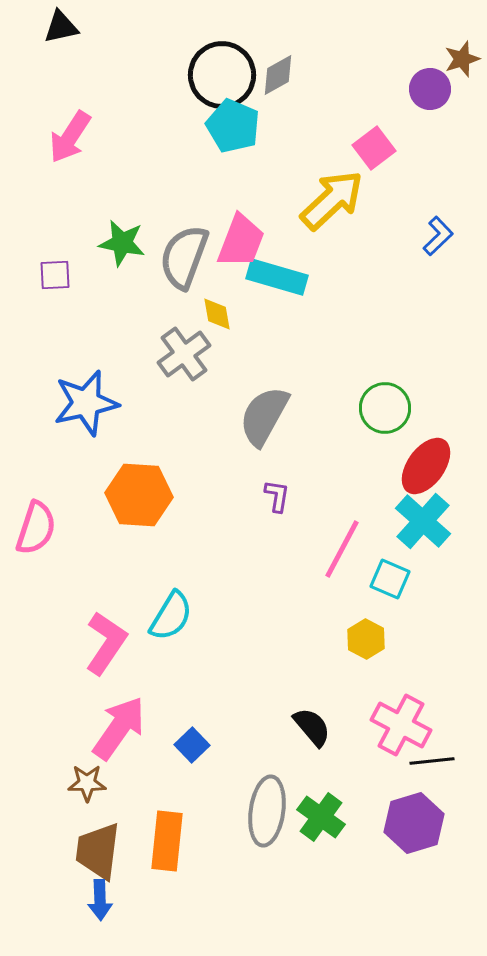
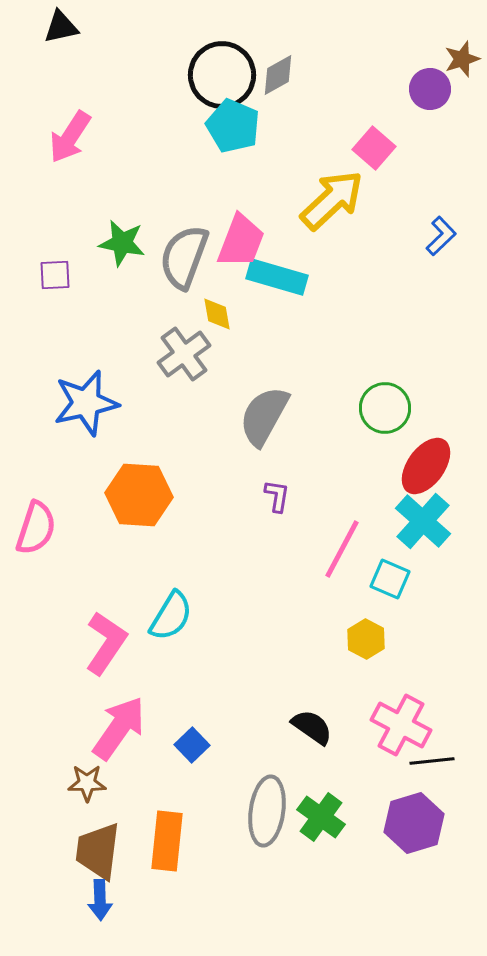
pink square at (374, 148): rotated 12 degrees counterclockwise
blue L-shape at (438, 236): moved 3 px right
black semicircle at (312, 727): rotated 15 degrees counterclockwise
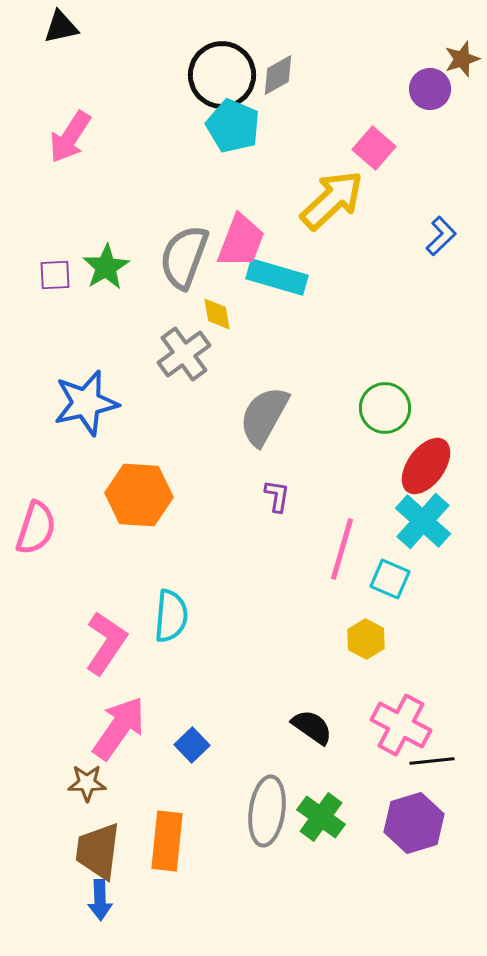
green star at (122, 243): moved 16 px left, 24 px down; rotated 30 degrees clockwise
pink line at (342, 549): rotated 12 degrees counterclockwise
cyan semicircle at (171, 616): rotated 26 degrees counterclockwise
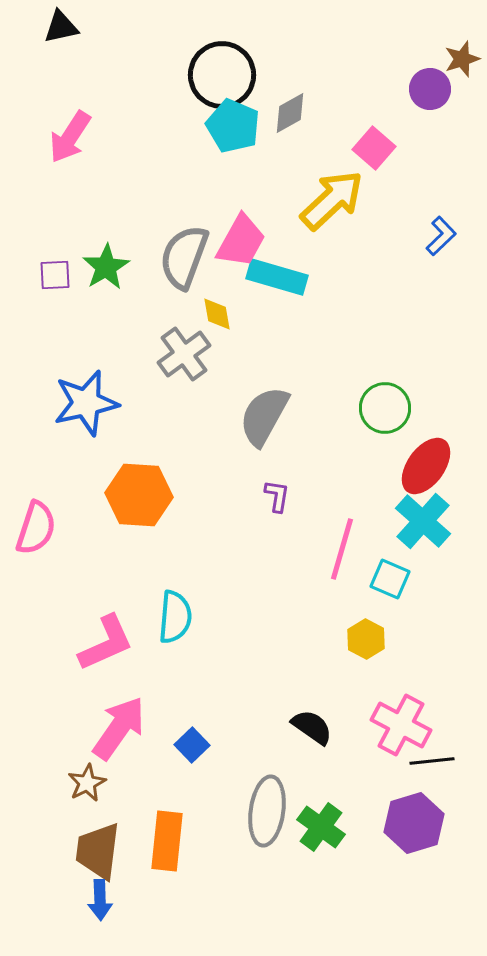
gray diamond at (278, 75): moved 12 px right, 38 px down
pink trapezoid at (241, 241): rotated 8 degrees clockwise
cyan semicircle at (171, 616): moved 4 px right, 1 px down
pink L-shape at (106, 643): rotated 32 degrees clockwise
brown star at (87, 783): rotated 27 degrees counterclockwise
green cross at (321, 817): moved 10 px down
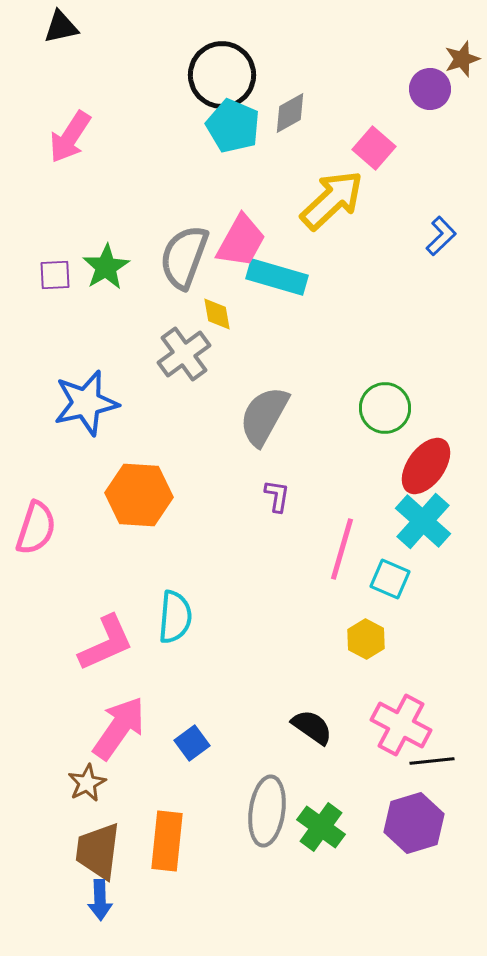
blue square at (192, 745): moved 2 px up; rotated 8 degrees clockwise
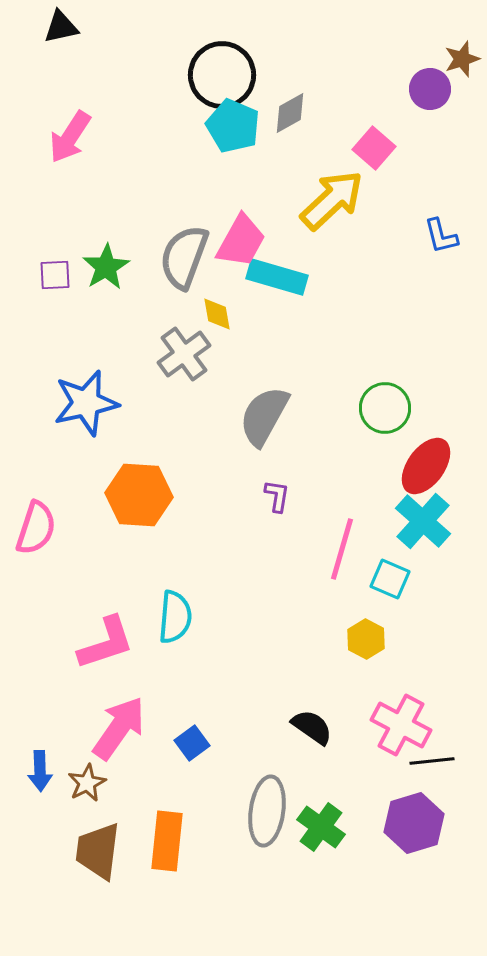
blue L-shape at (441, 236): rotated 120 degrees clockwise
pink L-shape at (106, 643): rotated 6 degrees clockwise
blue arrow at (100, 900): moved 60 px left, 129 px up
